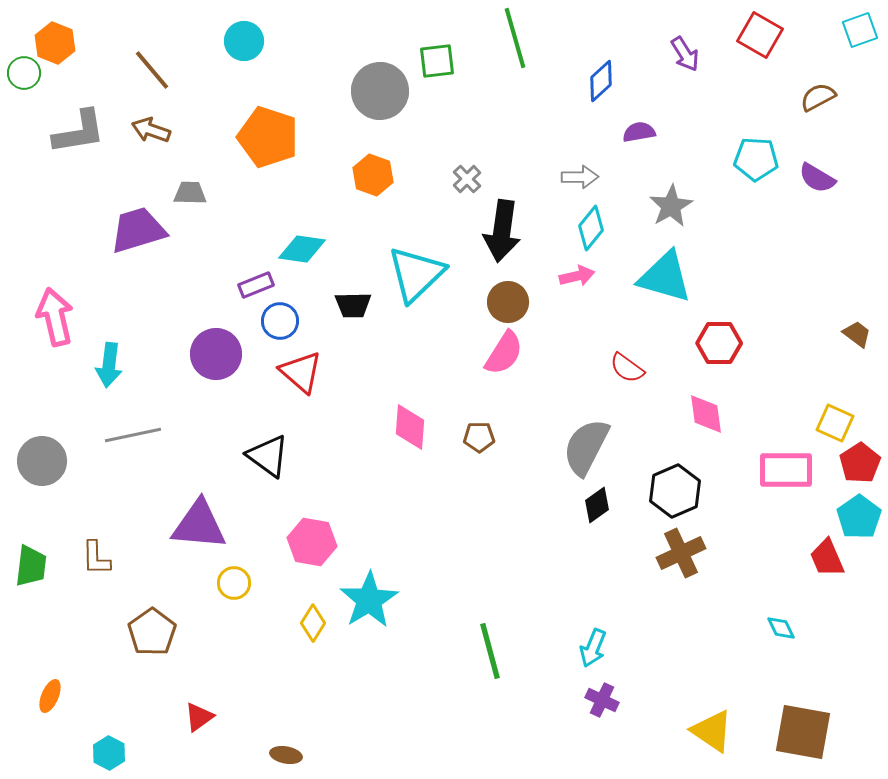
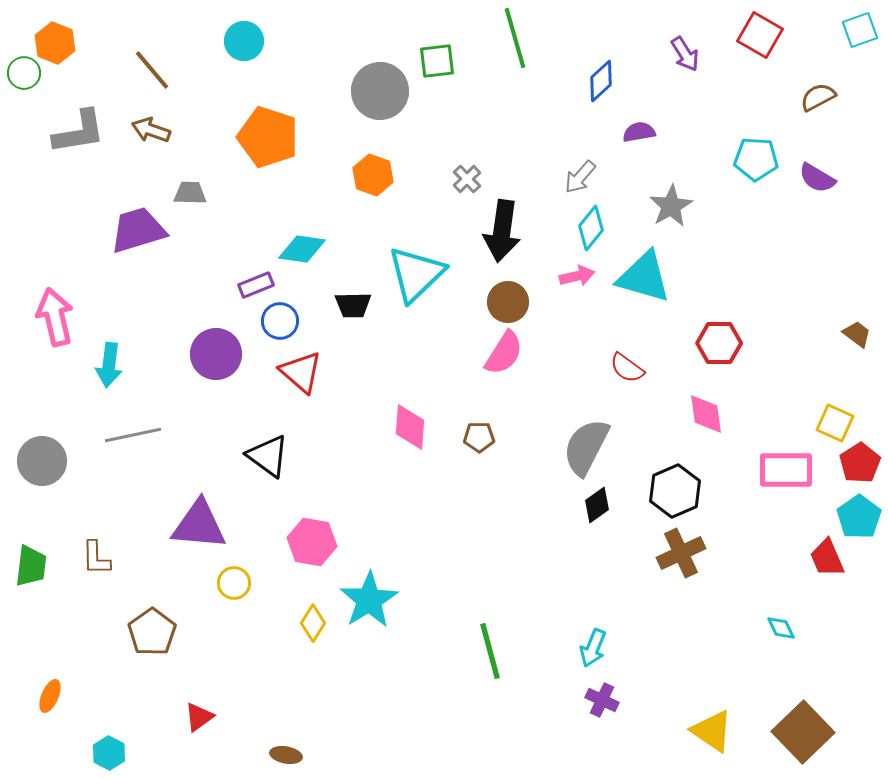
gray arrow at (580, 177): rotated 132 degrees clockwise
cyan triangle at (665, 277): moved 21 px left
brown square at (803, 732): rotated 36 degrees clockwise
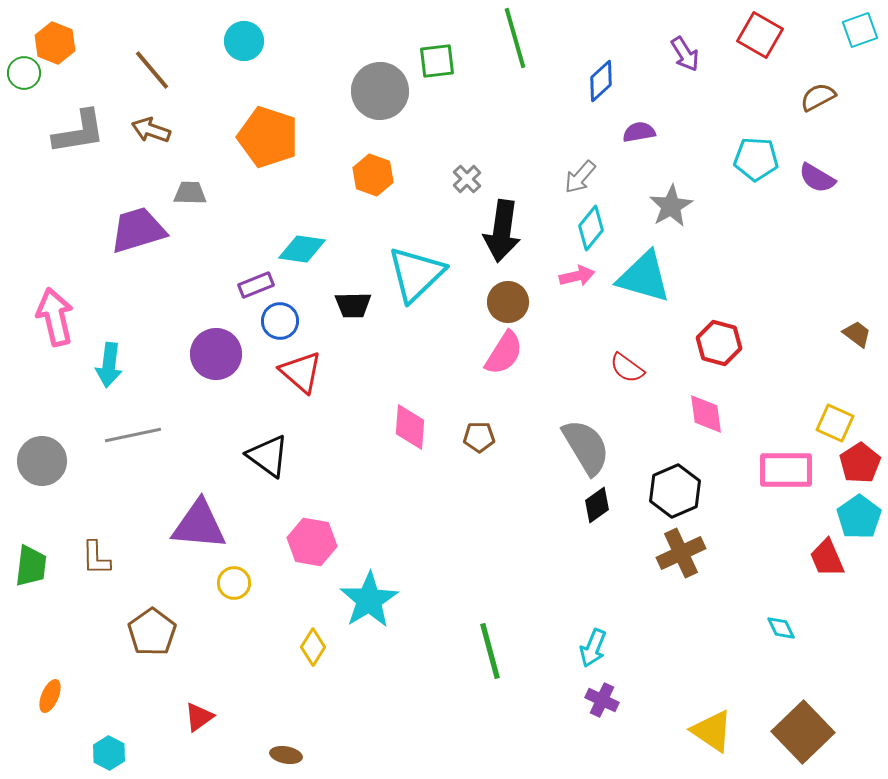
red hexagon at (719, 343): rotated 15 degrees clockwise
gray semicircle at (586, 447): rotated 122 degrees clockwise
yellow diamond at (313, 623): moved 24 px down
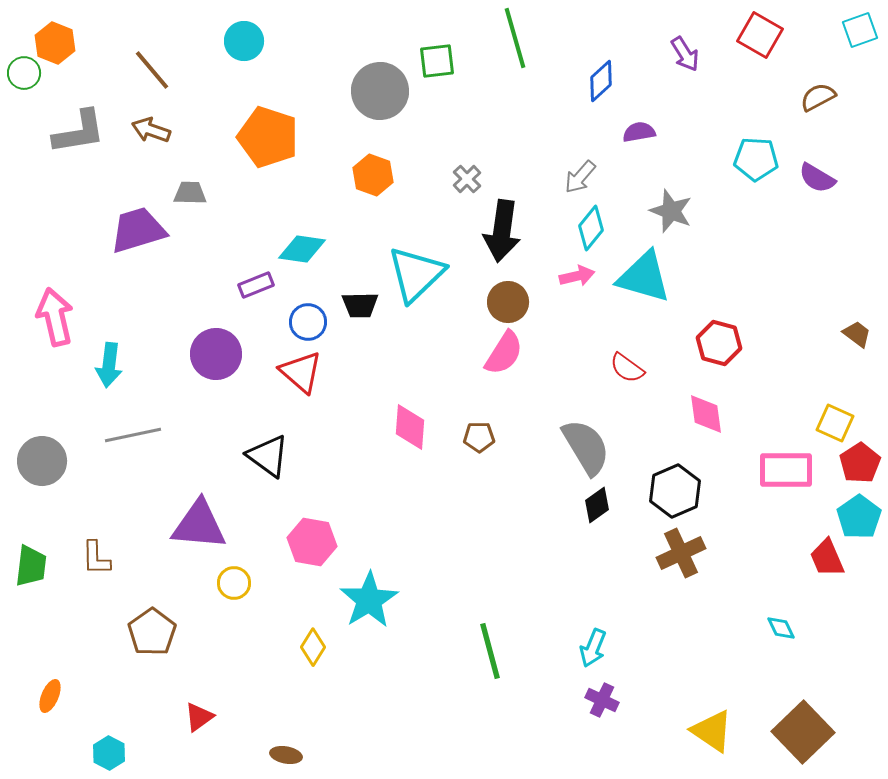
gray star at (671, 206): moved 5 px down; rotated 21 degrees counterclockwise
black trapezoid at (353, 305): moved 7 px right
blue circle at (280, 321): moved 28 px right, 1 px down
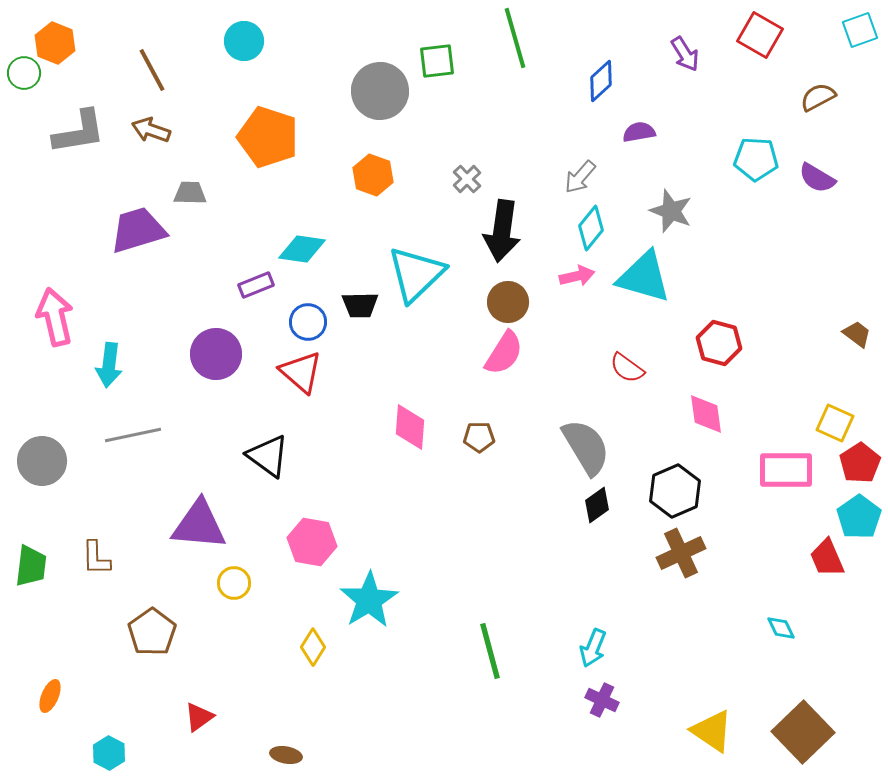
brown line at (152, 70): rotated 12 degrees clockwise
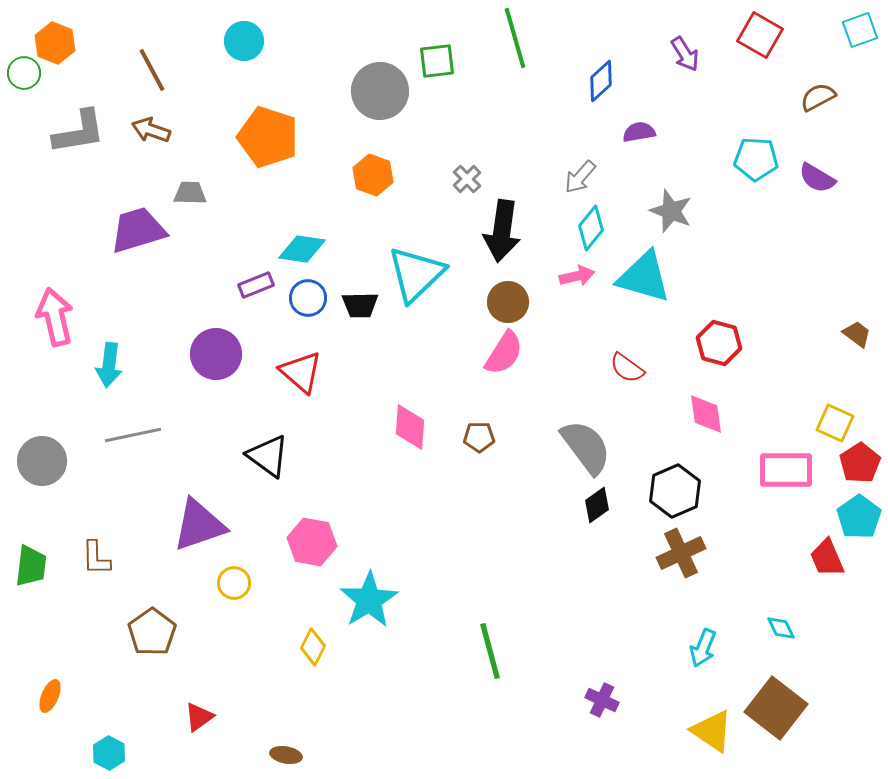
blue circle at (308, 322): moved 24 px up
gray semicircle at (586, 447): rotated 6 degrees counterclockwise
purple triangle at (199, 525): rotated 24 degrees counterclockwise
yellow diamond at (313, 647): rotated 6 degrees counterclockwise
cyan arrow at (593, 648): moved 110 px right
brown square at (803, 732): moved 27 px left, 24 px up; rotated 8 degrees counterclockwise
